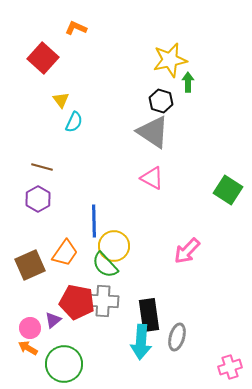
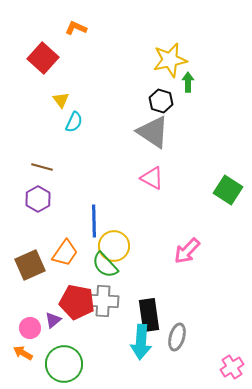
orange arrow: moved 5 px left, 5 px down
pink cross: moved 2 px right; rotated 15 degrees counterclockwise
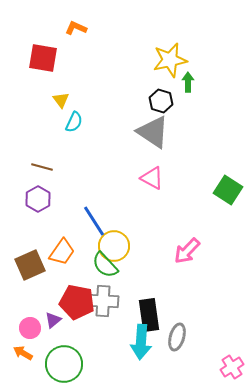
red square: rotated 32 degrees counterclockwise
blue line: rotated 32 degrees counterclockwise
orange trapezoid: moved 3 px left, 1 px up
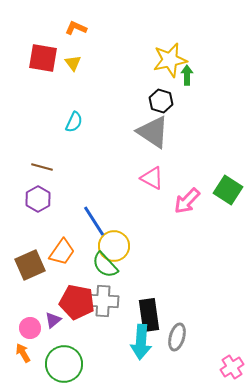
green arrow: moved 1 px left, 7 px up
yellow triangle: moved 12 px right, 37 px up
pink arrow: moved 50 px up
orange arrow: rotated 30 degrees clockwise
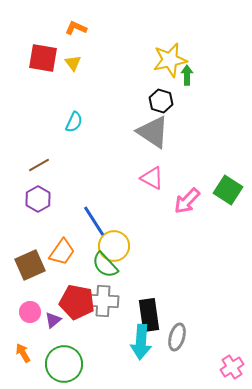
brown line: moved 3 px left, 2 px up; rotated 45 degrees counterclockwise
pink circle: moved 16 px up
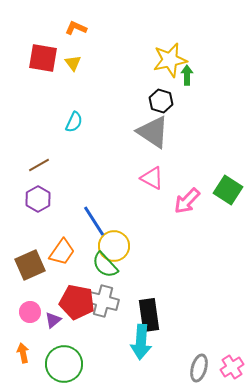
gray cross: rotated 12 degrees clockwise
gray ellipse: moved 22 px right, 31 px down
orange arrow: rotated 18 degrees clockwise
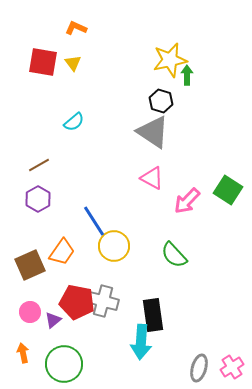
red square: moved 4 px down
cyan semicircle: rotated 25 degrees clockwise
green semicircle: moved 69 px right, 10 px up
black rectangle: moved 4 px right
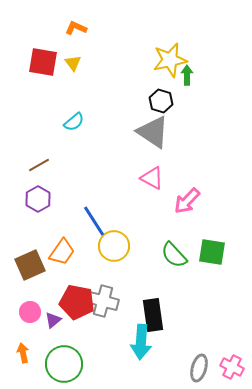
green square: moved 16 px left, 62 px down; rotated 24 degrees counterclockwise
pink cross: rotated 30 degrees counterclockwise
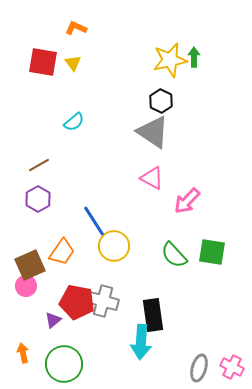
green arrow: moved 7 px right, 18 px up
black hexagon: rotated 10 degrees clockwise
pink circle: moved 4 px left, 26 px up
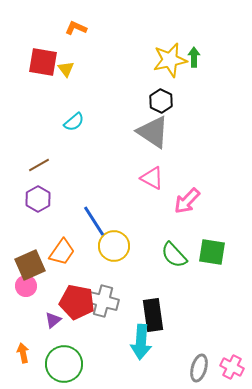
yellow triangle: moved 7 px left, 6 px down
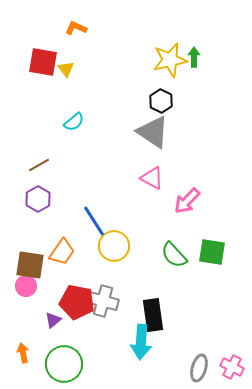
brown square: rotated 32 degrees clockwise
